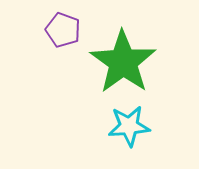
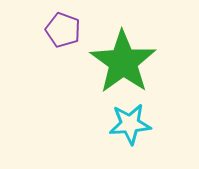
cyan star: moved 1 px right, 2 px up
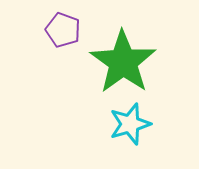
cyan star: rotated 12 degrees counterclockwise
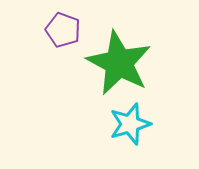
green star: moved 4 px left, 1 px down; rotated 8 degrees counterclockwise
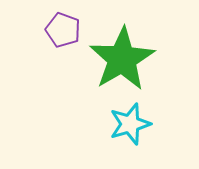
green star: moved 3 px right, 4 px up; rotated 14 degrees clockwise
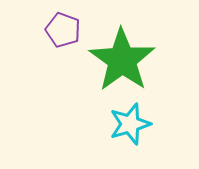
green star: moved 1 px down; rotated 6 degrees counterclockwise
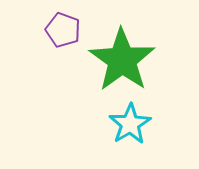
cyan star: rotated 15 degrees counterclockwise
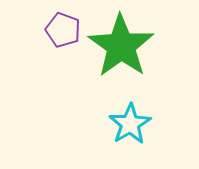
green star: moved 1 px left, 14 px up
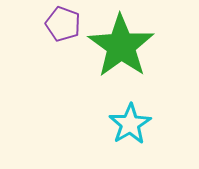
purple pentagon: moved 6 px up
